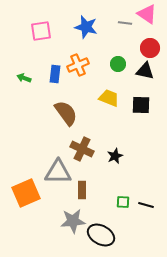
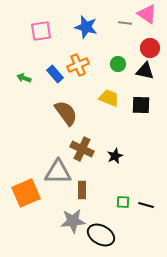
blue rectangle: rotated 48 degrees counterclockwise
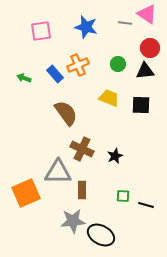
black triangle: rotated 18 degrees counterclockwise
green square: moved 6 px up
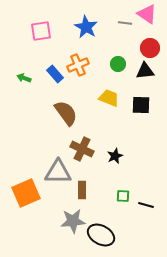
blue star: rotated 15 degrees clockwise
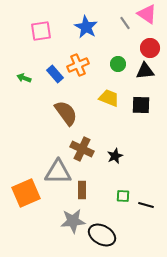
gray line: rotated 48 degrees clockwise
black ellipse: moved 1 px right
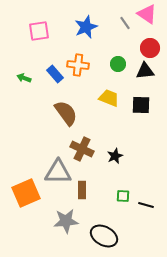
blue star: rotated 20 degrees clockwise
pink square: moved 2 px left
orange cross: rotated 30 degrees clockwise
gray star: moved 7 px left
black ellipse: moved 2 px right, 1 px down
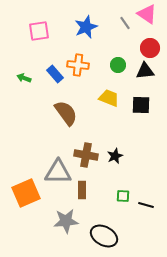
green circle: moved 1 px down
brown cross: moved 4 px right, 6 px down; rotated 15 degrees counterclockwise
